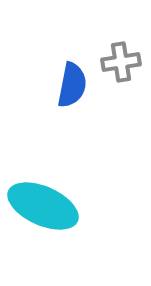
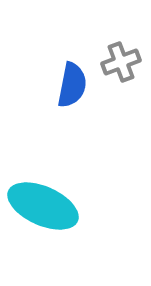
gray cross: rotated 12 degrees counterclockwise
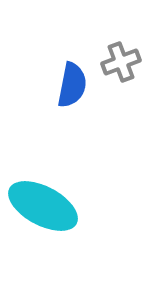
cyan ellipse: rotated 4 degrees clockwise
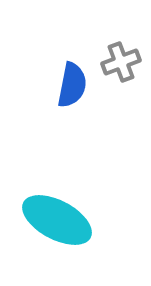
cyan ellipse: moved 14 px right, 14 px down
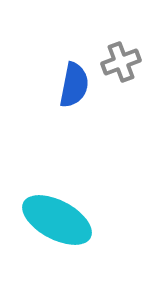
blue semicircle: moved 2 px right
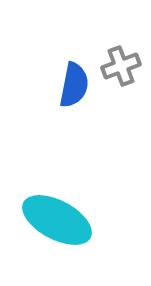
gray cross: moved 4 px down
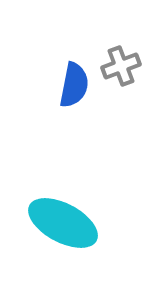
cyan ellipse: moved 6 px right, 3 px down
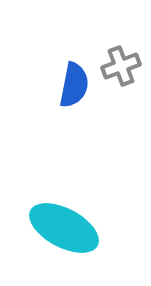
cyan ellipse: moved 1 px right, 5 px down
